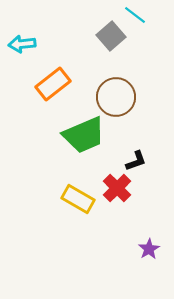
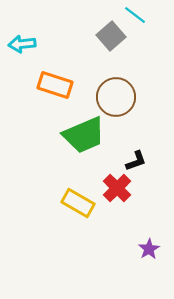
orange rectangle: moved 2 px right, 1 px down; rotated 56 degrees clockwise
yellow rectangle: moved 4 px down
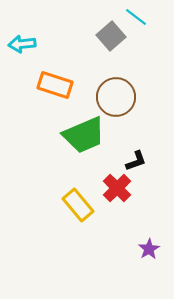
cyan line: moved 1 px right, 2 px down
yellow rectangle: moved 2 px down; rotated 20 degrees clockwise
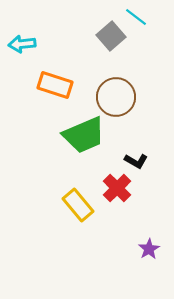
black L-shape: rotated 50 degrees clockwise
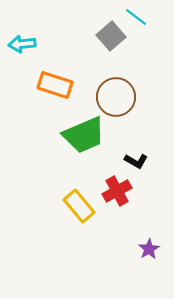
red cross: moved 3 px down; rotated 16 degrees clockwise
yellow rectangle: moved 1 px right, 1 px down
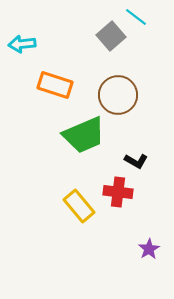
brown circle: moved 2 px right, 2 px up
red cross: moved 1 px right, 1 px down; rotated 36 degrees clockwise
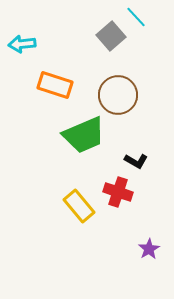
cyan line: rotated 10 degrees clockwise
red cross: rotated 12 degrees clockwise
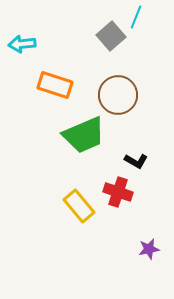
cyan line: rotated 65 degrees clockwise
purple star: rotated 20 degrees clockwise
